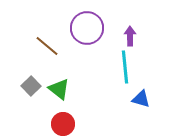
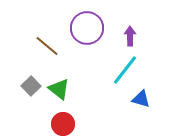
cyan line: moved 3 px down; rotated 44 degrees clockwise
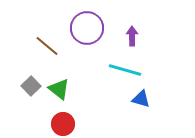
purple arrow: moved 2 px right
cyan line: rotated 68 degrees clockwise
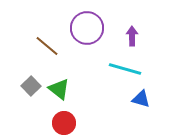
cyan line: moved 1 px up
red circle: moved 1 px right, 1 px up
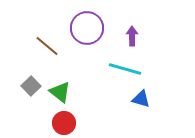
green triangle: moved 1 px right, 3 px down
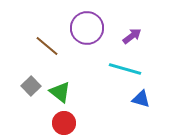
purple arrow: rotated 54 degrees clockwise
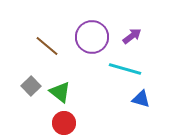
purple circle: moved 5 px right, 9 px down
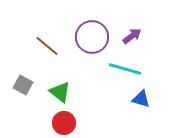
gray square: moved 8 px left, 1 px up; rotated 18 degrees counterclockwise
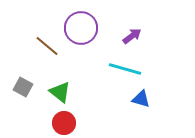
purple circle: moved 11 px left, 9 px up
gray square: moved 2 px down
